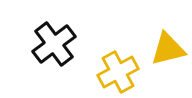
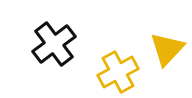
yellow triangle: moved 1 px left; rotated 33 degrees counterclockwise
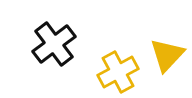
yellow triangle: moved 6 px down
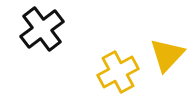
black cross: moved 12 px left, 15 px up
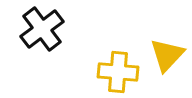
yellow cross: rotated 33 degrees clockwise
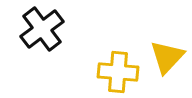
yellow triangle: moved 2 px down
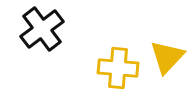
yellow cross: moved 4 px up
